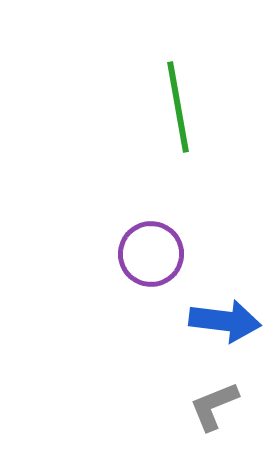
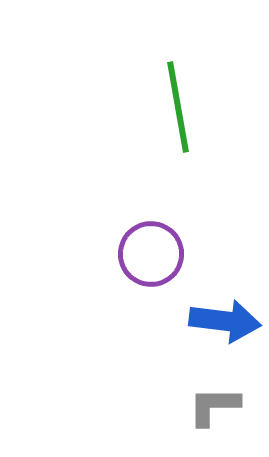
gray L-shape: rotated 22 degrees clockwise
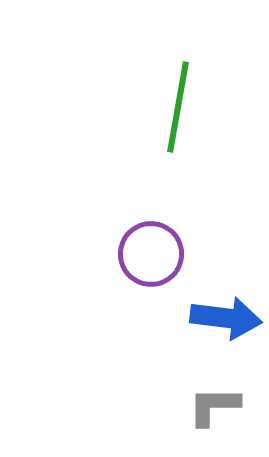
green line: rotated 20 degrees clockwise
blue arrow: moved 1 px right, 3 px up
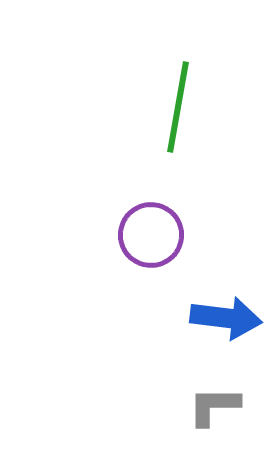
purple circle: moved 19 px up
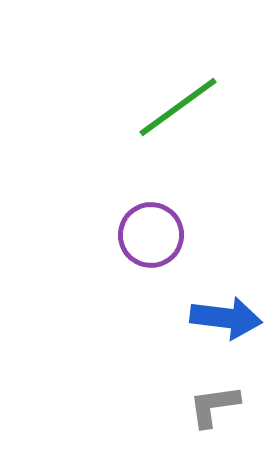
green line: rotated 44 degrees clockwise
gray L-shape: rotated 8 degrees counterclockwise
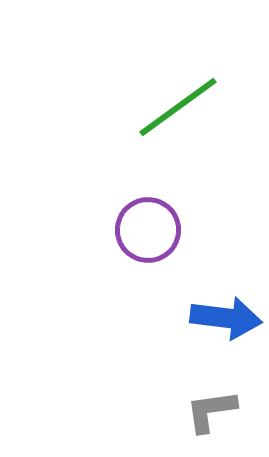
purple circle: moved 3 px left, 5 px up
gray L-shape: moved 3 px left, 5 px down
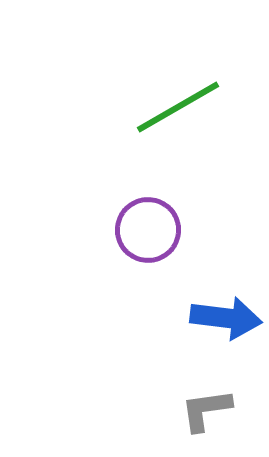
green line: rotated 6 degrees clockwise
gray L-shape: moved 5 px left, 1 px up
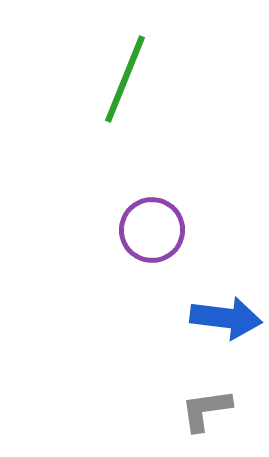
green line: moved 53 px left, 28 px up; rotated 38 degrees counterclockwise
purple circle: moved 4 px right
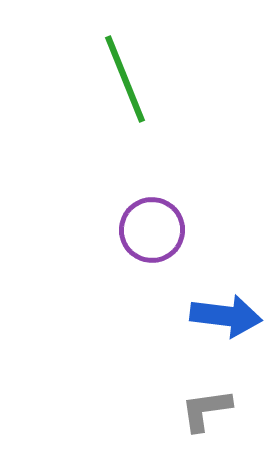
green line: rotated 44 degrees counterclockwise
blue arrow: moved 2 px up
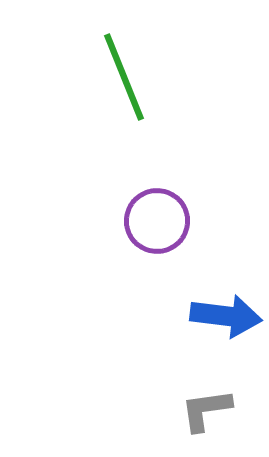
green line: moved 1 px left, 2 px up
purple circle: moved 5 px right, 9 px up
